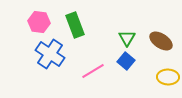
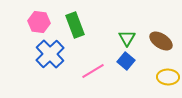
blue cross: rotated 12 degrees clockwise
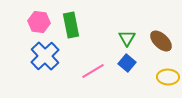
green rectangle: moved 4 px left; rotated 10 degrees clockwise
brown ellipse: rotated 10 degrees clockwise
blue cross: moved 5 px left, 2 px down
blue square: moved 1 px right, 2 px down
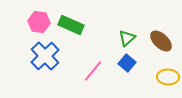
green rectangle: rotated 55 degrees counterclockwise
green triangle: rotated 18 degrees clockwise
pink line: rotated 20 degrees counterclockwise
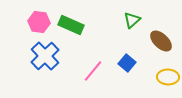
green triangle: moved 5 px right, 18 px up
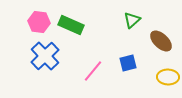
blue square: moved 1 px right; rotated 36 degrees clockwise
